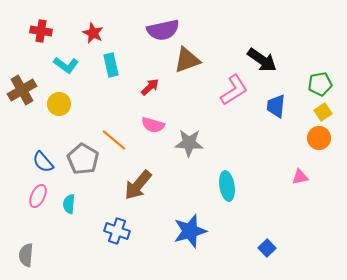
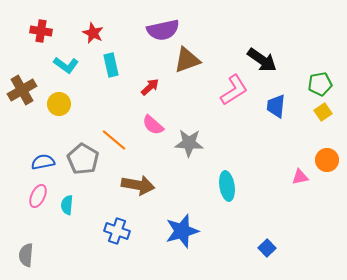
pink semicircle: rotated 25 degrees clockwise
orange circle: moved 8 px right, 22 px down
blue semicircle: rotated 120 degrees clockwise
brown arrow: rotated 120 degrees counterclockwise
cyan semicircle: moved 2 px left, 1 px down
blue star: moved 8 px left
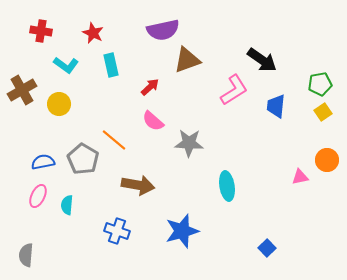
pink semicircle: moved 4 px up
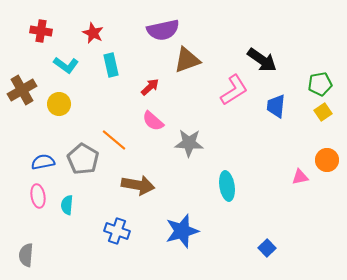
pink ellipse: rotated 35 degrees counterclockwise
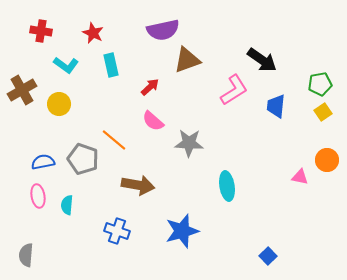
gray pentagon: rotated 12 degrees counterclockwise
pink triangle: rotated 24 degrees clockwise
blue square: moved 1 px right, 8 px down
